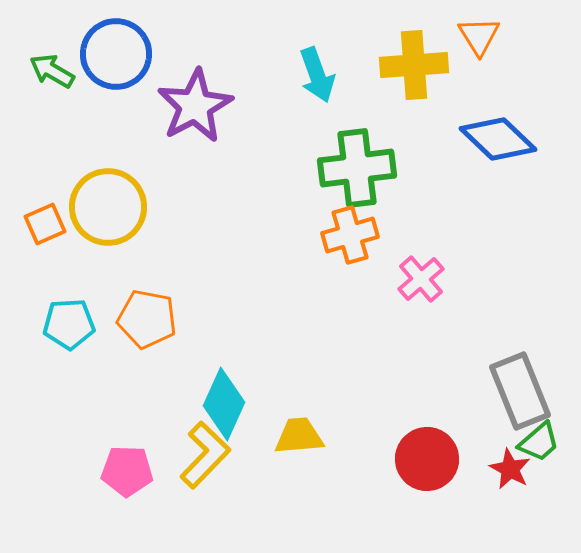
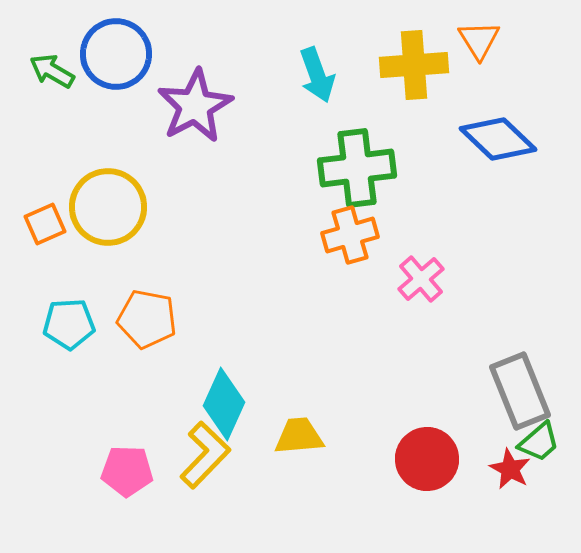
orange triangle: moved 4 px down
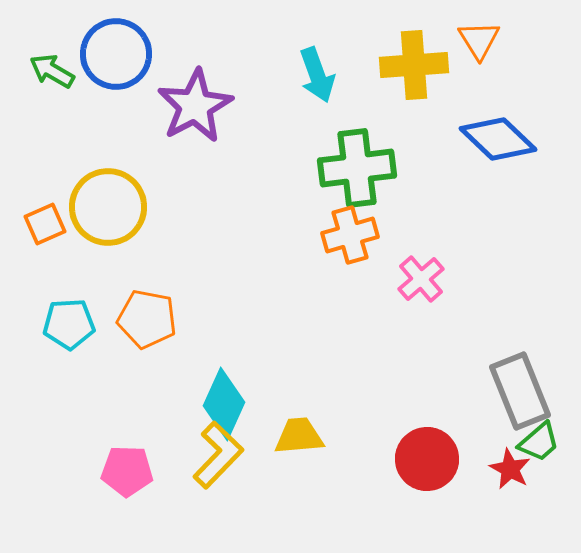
yellow L-shape: moved 13 px right
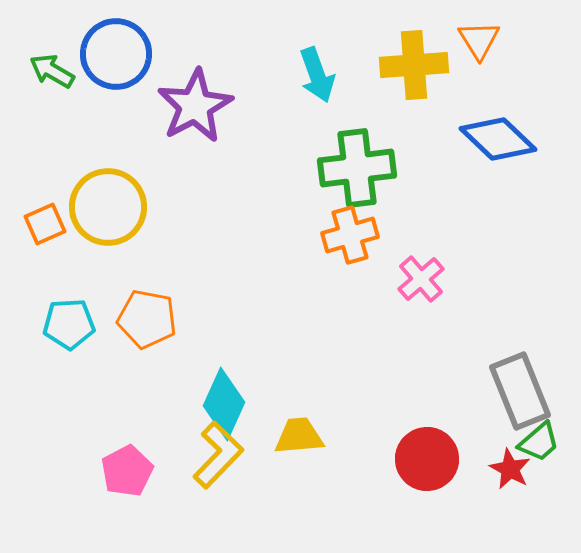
pink pentagon: rotated 30 degrees counterclockwise
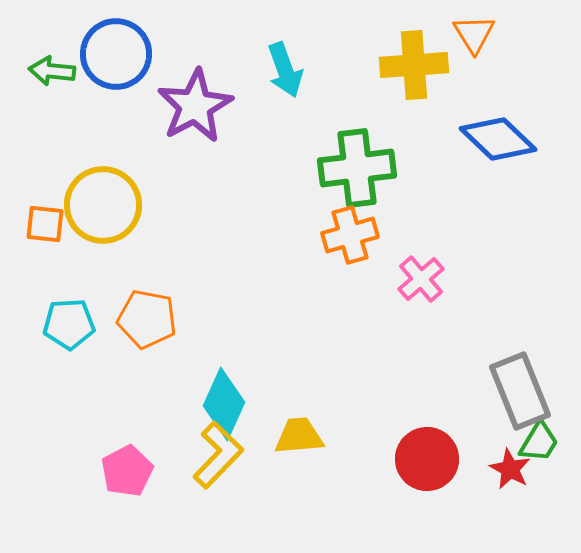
orange triangle: moved 5 px left, 6 px up
green arrow: rotated 24 degrees counterclockwise
cyan arrow: moved 32 px left, 5 px up
yellow circle: moved 5 px left, 2 px up
orange square: rotated 30 degrees clockwise
green trapezoid: rotated 18 degrees counterclockwise
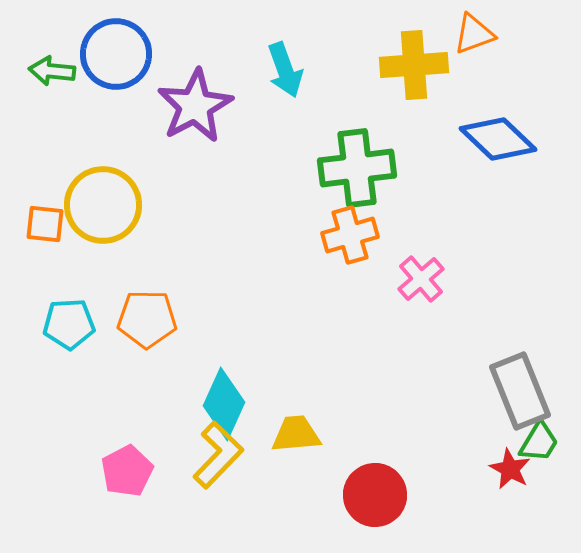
orange triangle: rotated 42 degrees clockwise
orange pentagon: rotated 10 degrees counterclockwise
yellow trapezoid: moved 3 px left, 2 px up
red circle: moved 52 px left, 36 px down
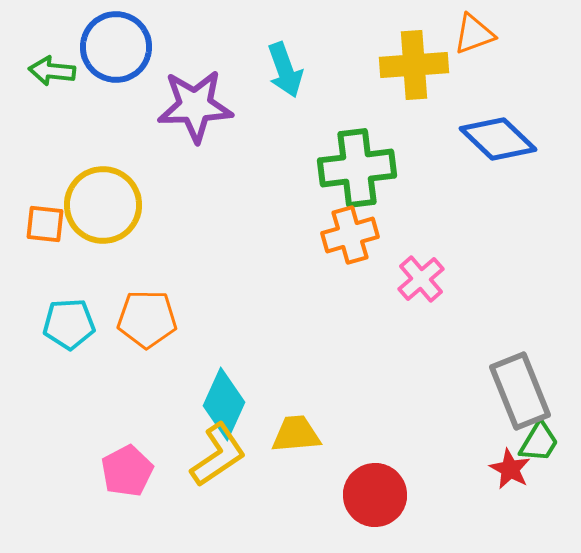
blue circle: moved 7 px up
purple star: rotated 26 degrees clockwise
yellow L-shape: rotated 12 degrees clockwise
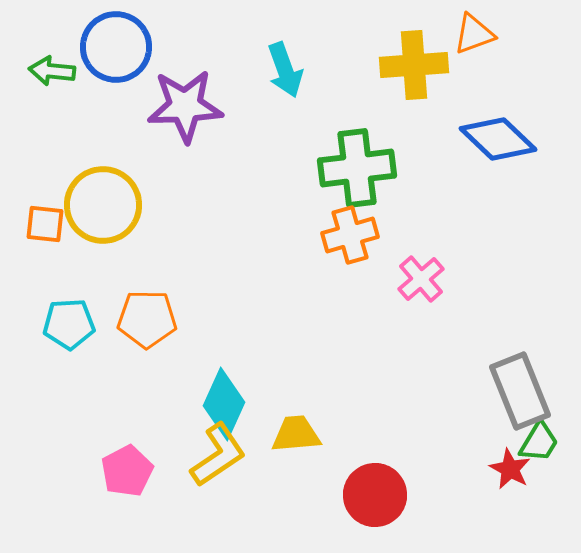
purple star: moved 10 px left
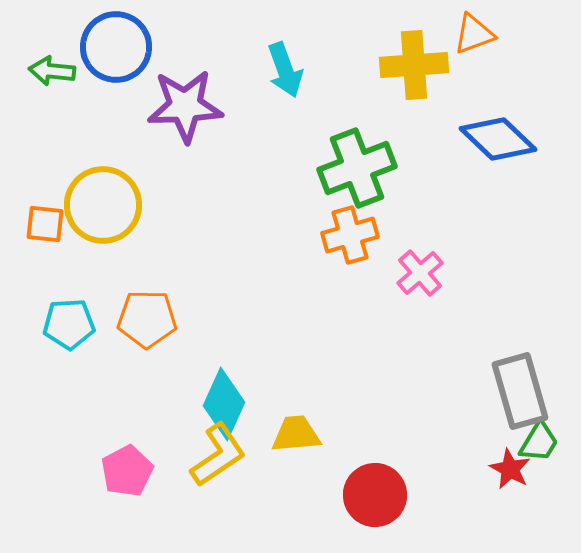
green cross: rotated 14 degrees counterclockwise
pink cross: moved 1 px left, 6 px up
gray rectangle: rotated 6 degrees clockwise
